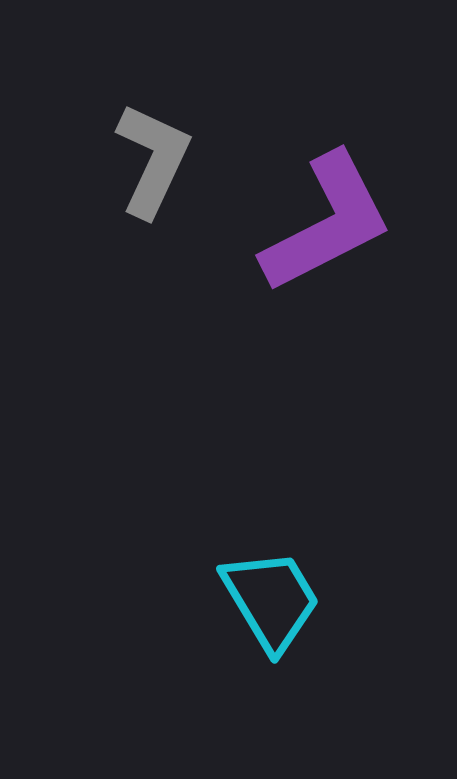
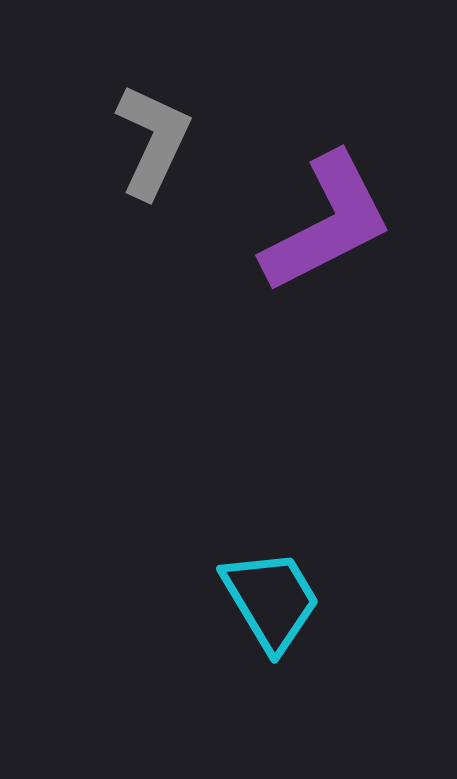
gray L-shape: moved 19 px up
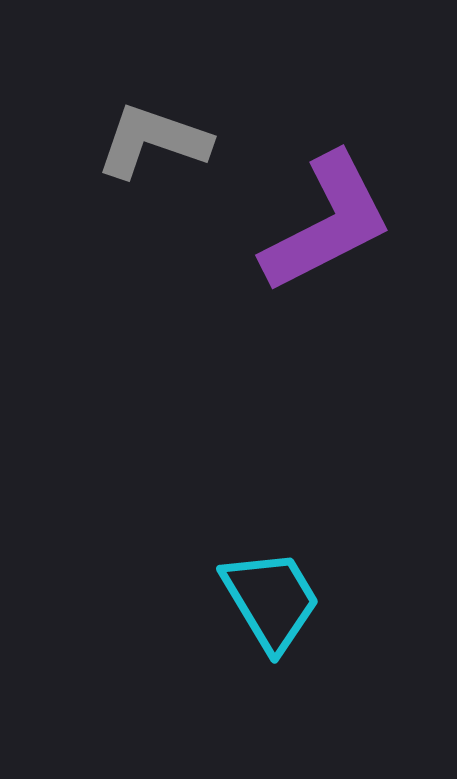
gray L-shape: rotated 96 degrees counterclockwise
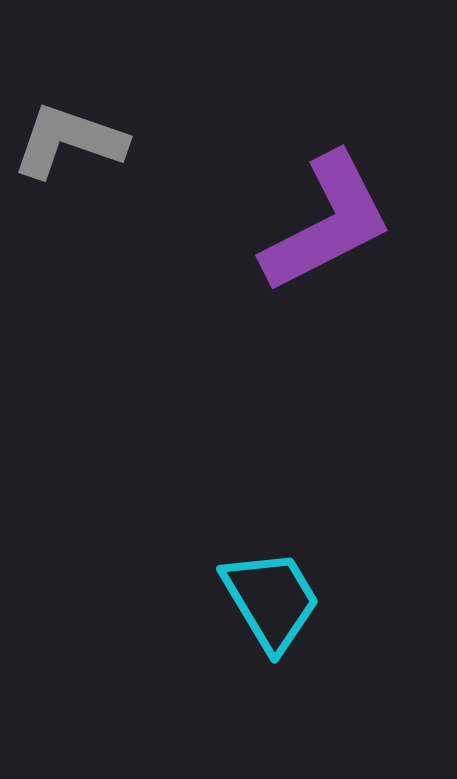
gray L-shape: moved 84 px left
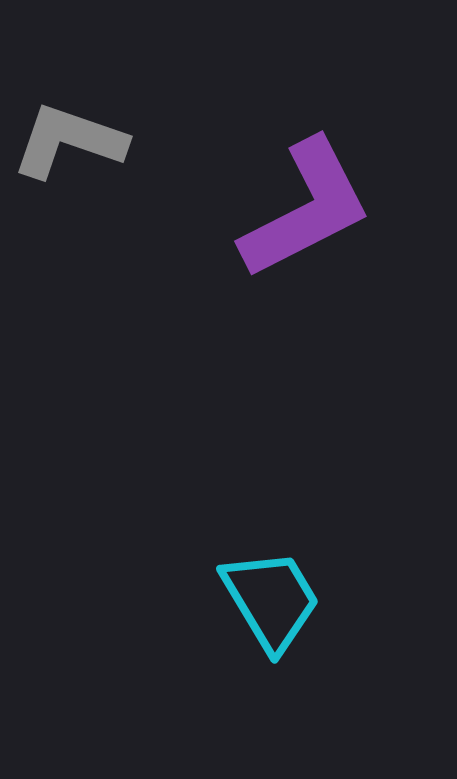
purple L-shape: moved 21 px left, 14 px up
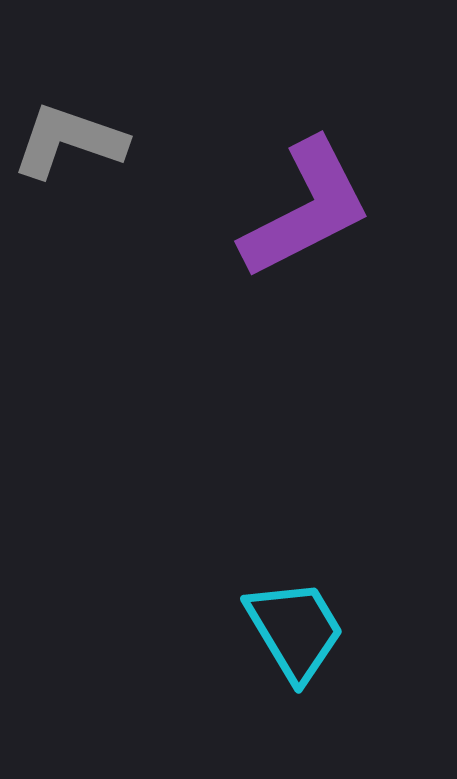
cyan trapezoid: moved 24 px right, 30 px down
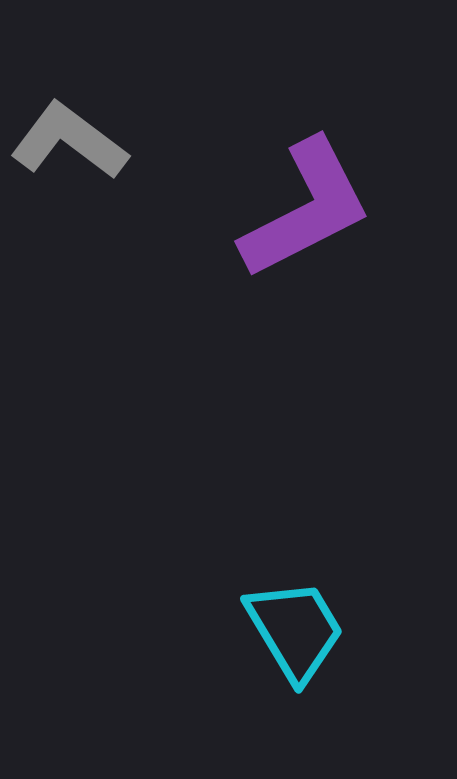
gray L-shape: rotated 18 degrees clockwise
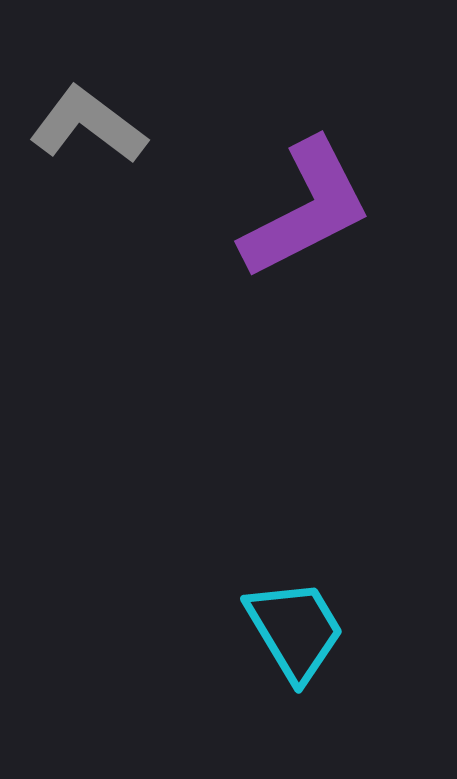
gray L-shape: moved 19 px right, 16 px up
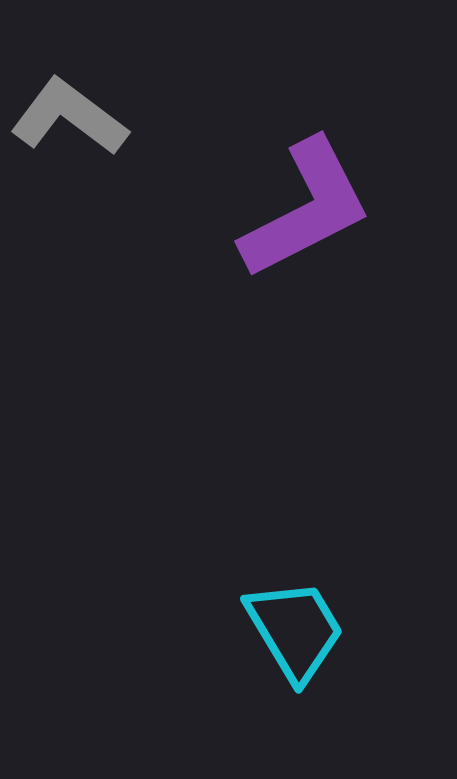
gray L-shape: moved 19 px left, 8 px up
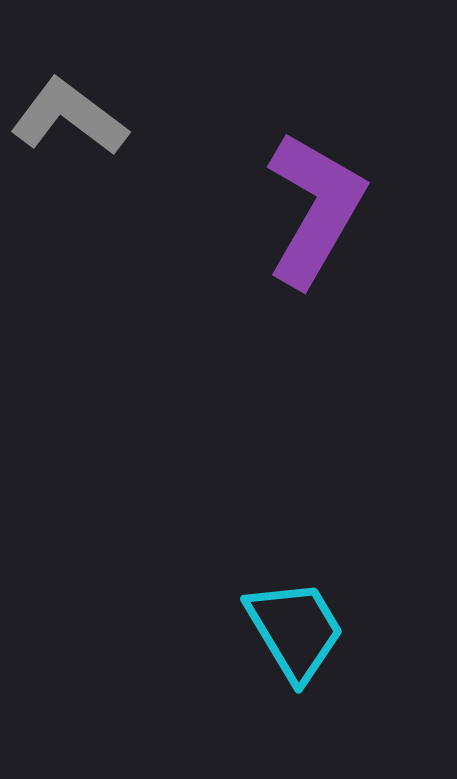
purple L-shape: moved 9 px right; rotated 33 degrees counterclockwise
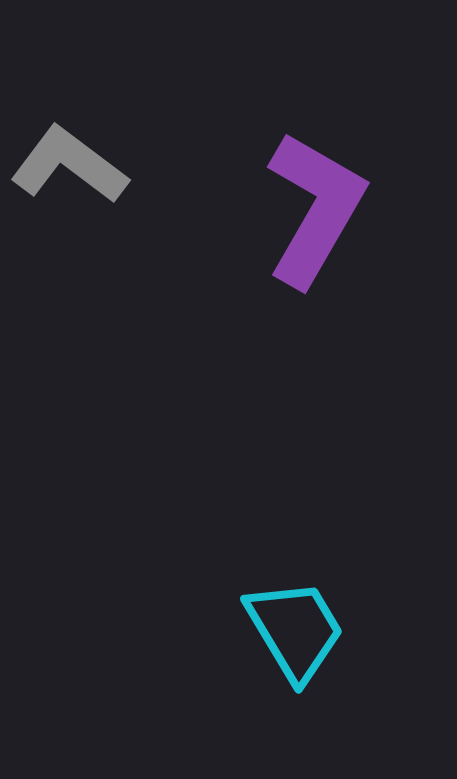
gray L-shape: moved 48 px down
